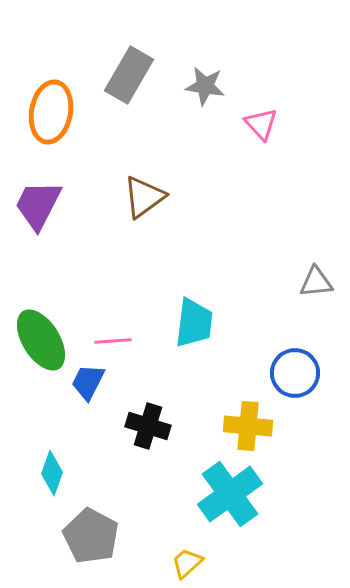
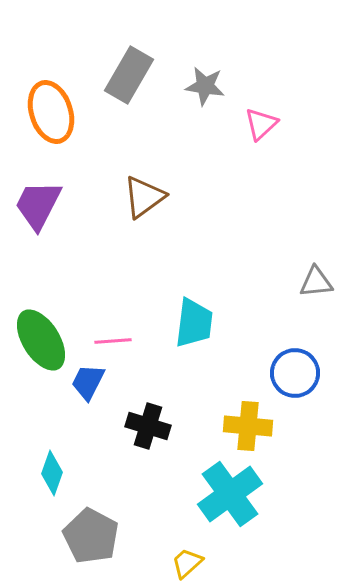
orange ellipse: rotated 28 degrees counterclockwise
pink triangle: rotated 30 degrees clockwise
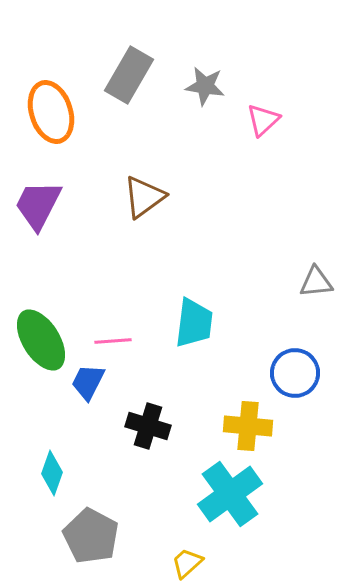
pink triangle: moved 2 px right, 4 px up
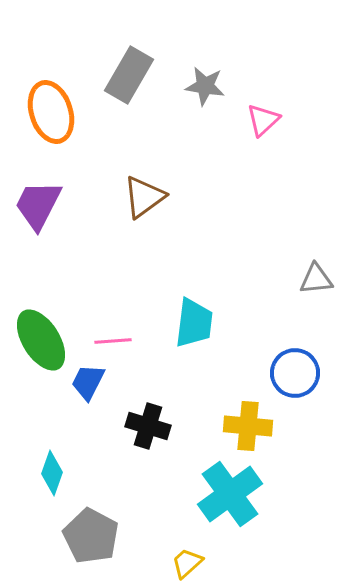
gray triangle: moved 3 px up
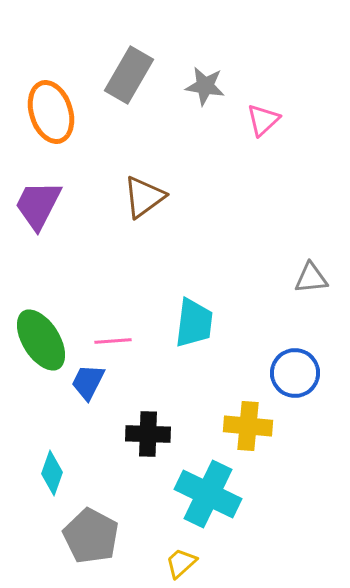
gray triangle: moved 5 px left, 1 px up
black cross: moved 8 px down; rotated 15 degrees counterclockwise
cyan cross: moved 22 px left; rotated 28 degrees counterclockwise
yellow trapezoid: moved 6 px left
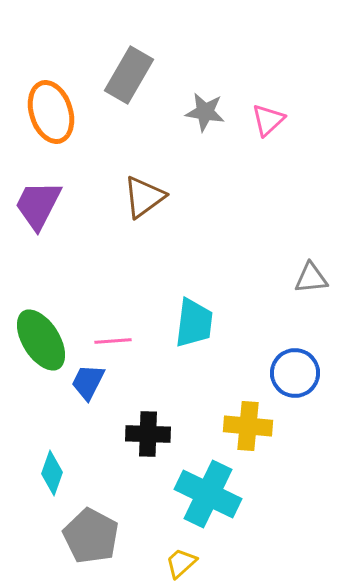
gray star: moved 26 px down
pink triangle: moved 5 px right
